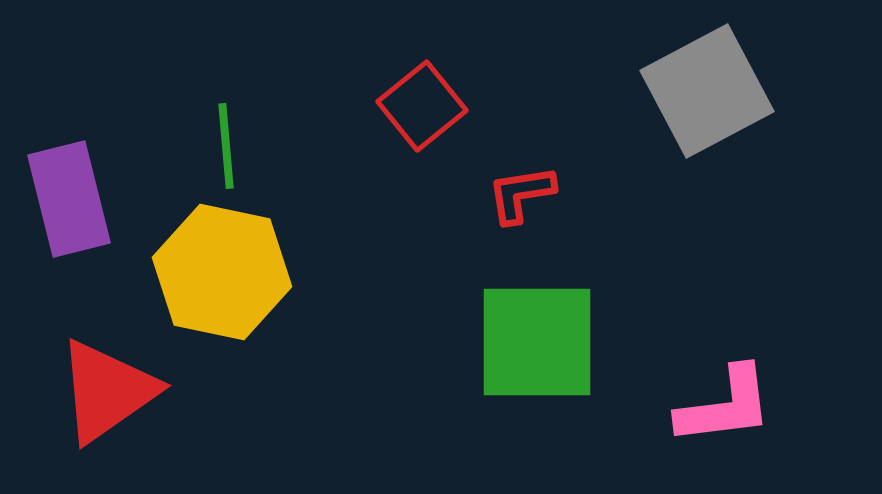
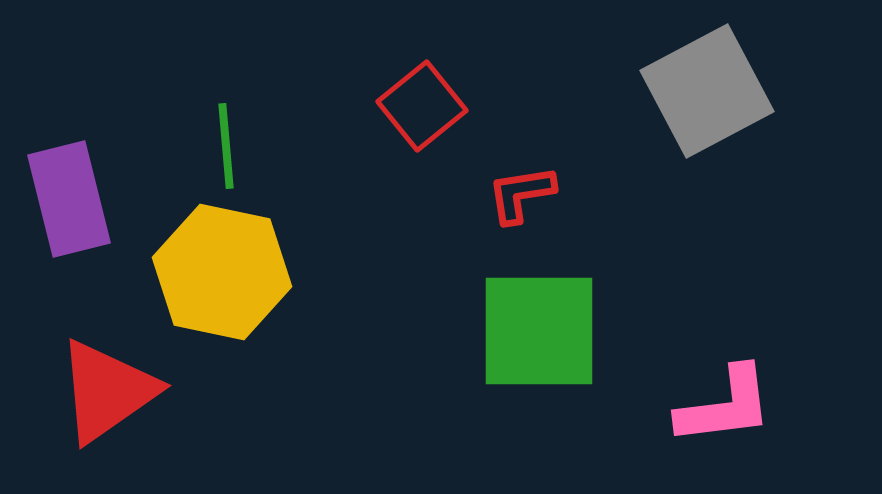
green square: moved 2 px right, 11 px up
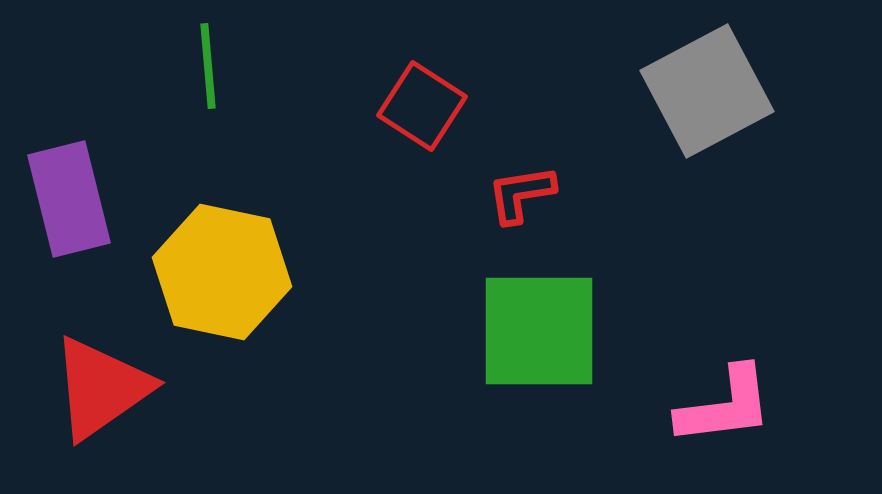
red square: rotated 18 degrees counterclockwise
green line: moved 18 px left, 80 px up
red triangle: moved 6 px left, 3 px up
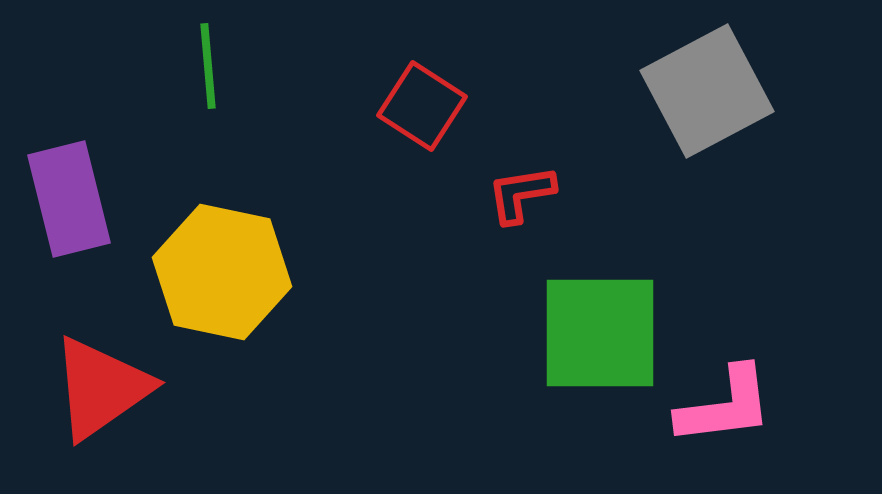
green square: moved 61 px right, 2 px down
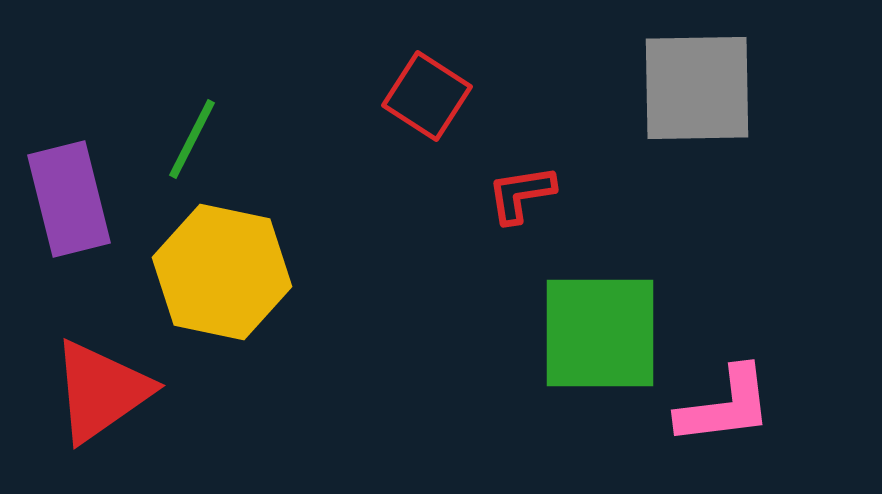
green line: moved 16 px left, 73 px down; rotated 32 degrees clockwise
gray square: moved 10 px left, 3 px up; rotated 27 degrees clockwise
red square: moved 5 px right, 10 px up
red triangle: moved 3 px down
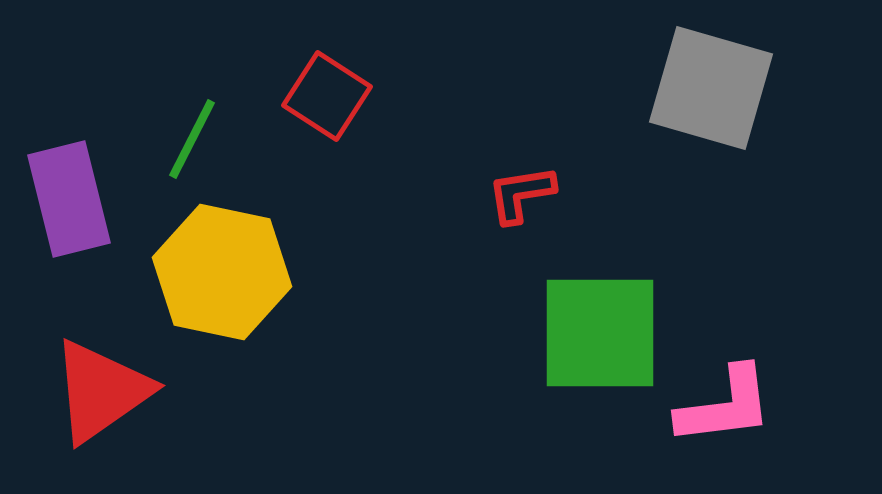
gray square: moved 14 px right; rotated 17 degrees clockwise
red square: moved 100 px left
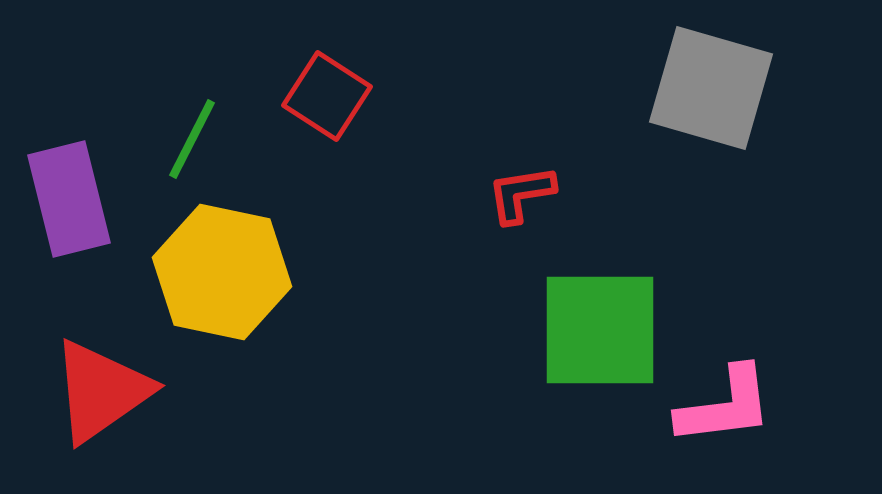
green square: moved 3 px up
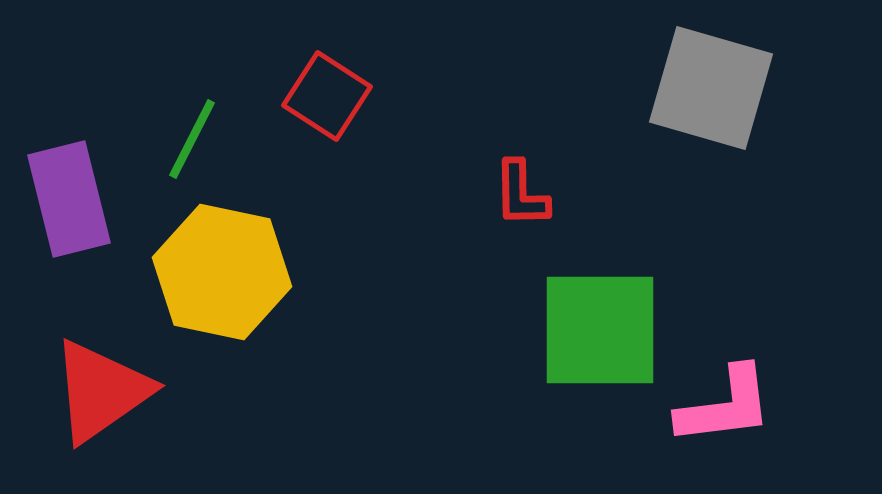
red L-shape: rotated 82 degrees counterclockwise
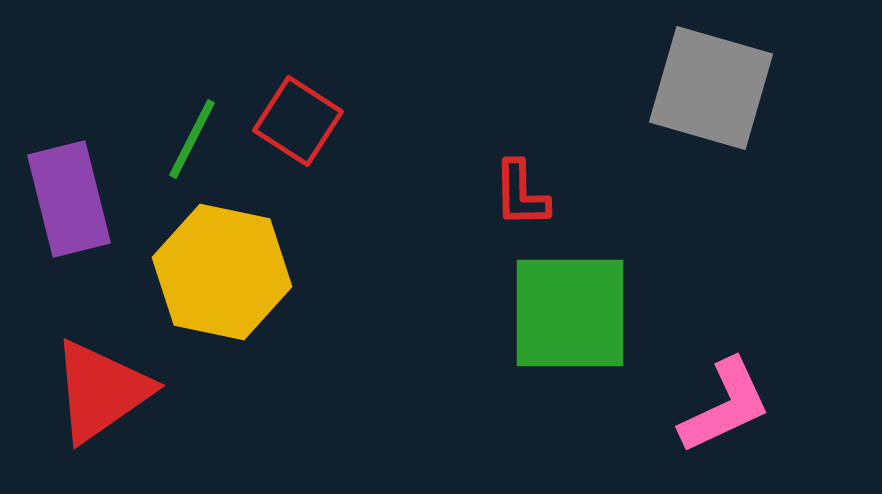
red square: moved 29 px left, 25 px down
green square: moved 30 px left, 17 px up
pink L-shape: rotated 18 degrees counterclockwise
